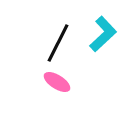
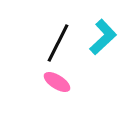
cyan L-shape: moved 3 px down
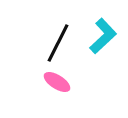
cyan L-shape: moved 1 px up
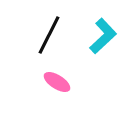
black line: moved 9 px left, 8 px up
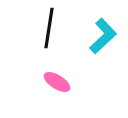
black line: moved 7 px up; rotated 18 degrees counterclockwise
